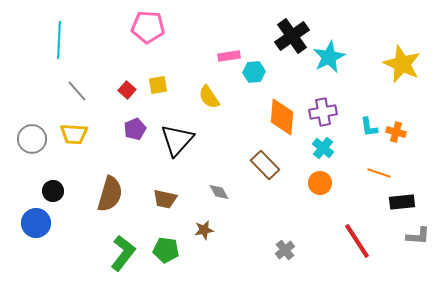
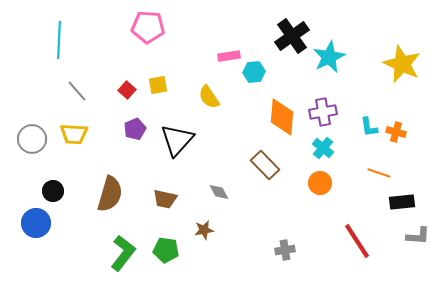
gray cross: rotated 30 degrees clockwise
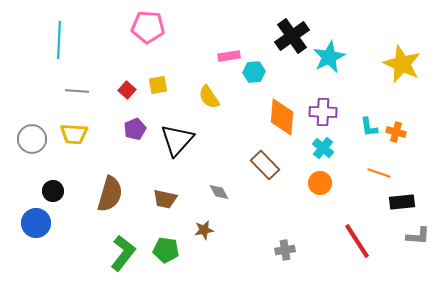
gray line: rotated 45 degrees counterclockwise
purple cross: rotated 12 degrees clockwise
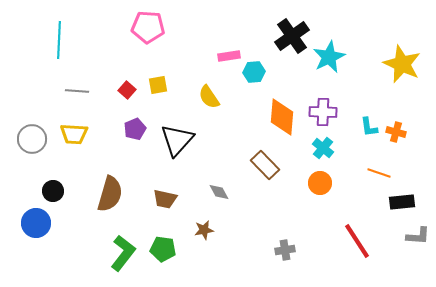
green pentagon: moved 3 px left, 1 px up
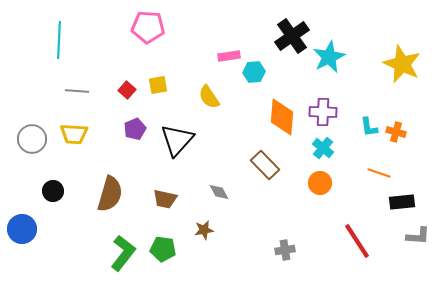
blue circle: moved 14 px left, 6 px down
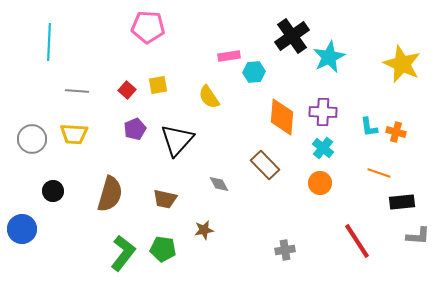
cyan line: moved 10 px left, 2 px down
gray diamond: moved 8 px up
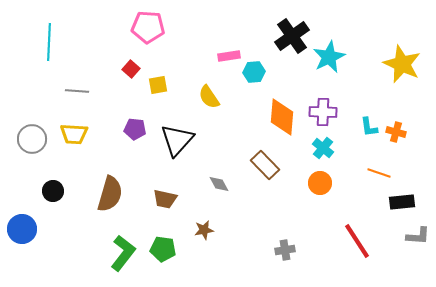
red square: moved 4 px right, 21 px up
purple pentagon: rotated 30 degrees clockwise
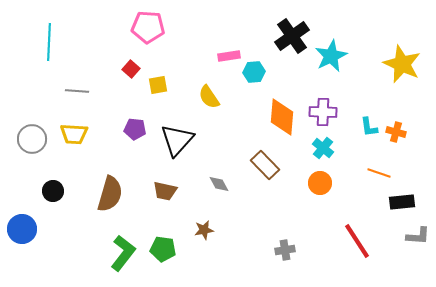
cyan star: moved 2 px right, 1 px up
brown trapezoid: moved 8 px up
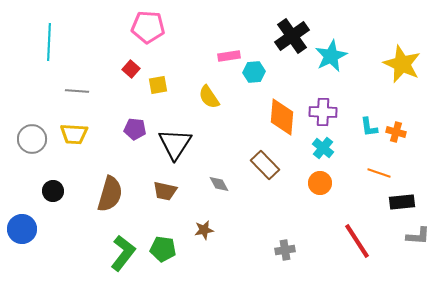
black triangle: moved 2 px left, 4 px down; rotated 9 degrees counterclockwise
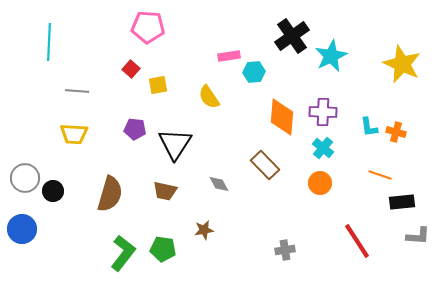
gray circle: moved 7 px left, 39 px down
orange line: moved 1 px right, 2 px down
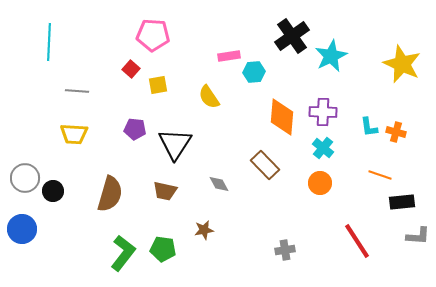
pink pentagon: moved 5 px right, 8 px down
